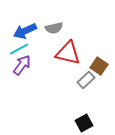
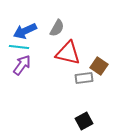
gray semicircle: moved 3 px right; rotated 48 degrees counterclockwise
cyan line: moved 2 px up; rotated 36 degrees clockwise
gray rectangle: moved 2 px left, 2 px up; rotated 36 degrees clockwise
black square: moved 2 px up
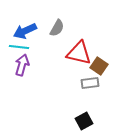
red triangle: moved 11 px right
purple arrow: rotated 20 degrees counterclockwise
gray rectangle: moved 6 px right, 5 px down
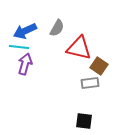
red triangle: moved 5 px up
purple arrow: moved 3 px right, 1 px up
black square: rotated 36 degrees clockwise
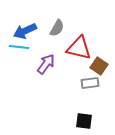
purple arrow: moved 21 px right; rotated 20 degrees clockwise
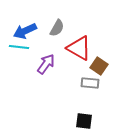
red triangle: rotated 16 degrees clockwise
gray rectangle: rotated 12 degrees clockwise
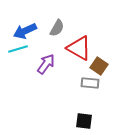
cyan line: moved 1 px left, 2 px down; rotated 24 degrees counterclockwise
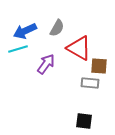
brown square: rotated 30 degrees counterclockwise
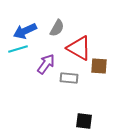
gray rectangle: moved 21 px left, 5 px up
